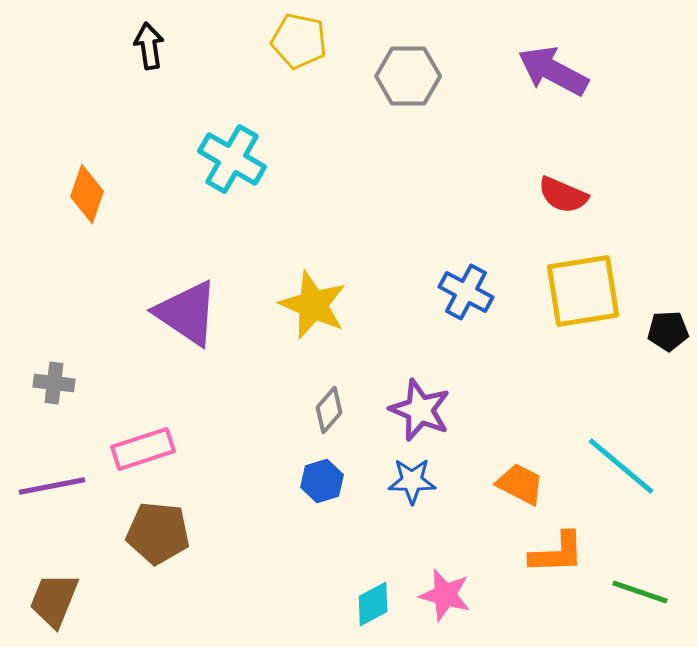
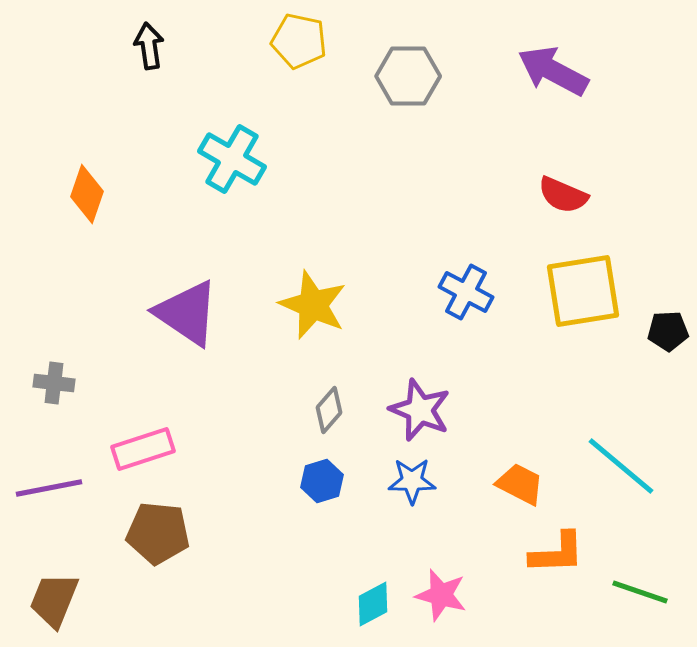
purple line: moved 3 px left, 2 px down
pink star: moved 4 px left
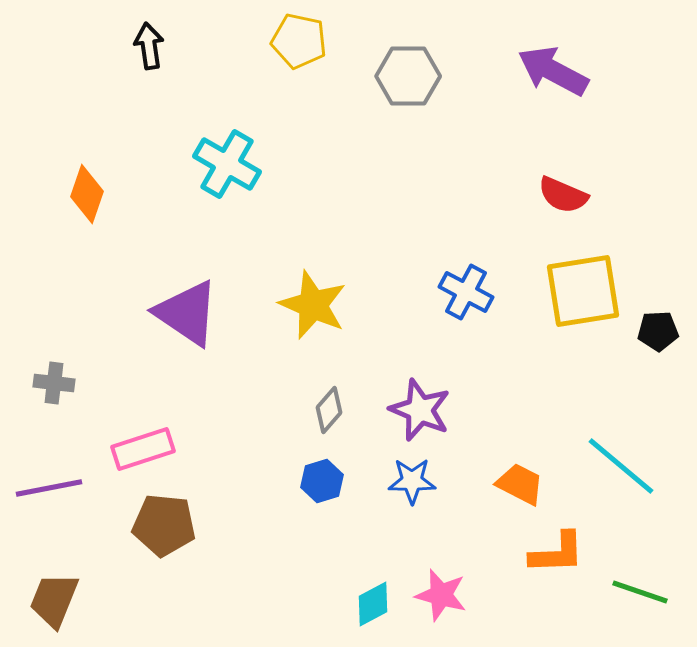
cyan cross: moved 5 px left, 5 px down
black pentagon: moved 10 px left
brown pentagon: moved 6 px right, 8 px up
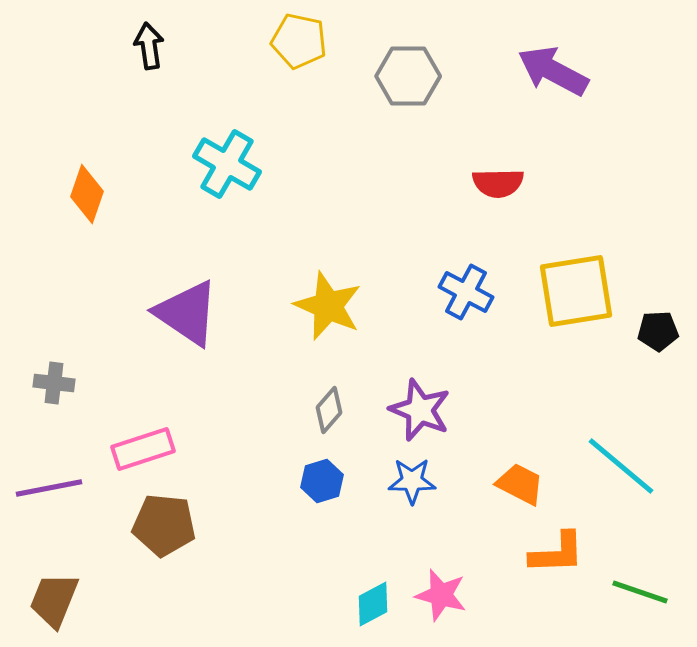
red semicircle: moved 65 px left, 12 px up; rotated 24 degrees counterclockwise
yellow square: moved 7 px left
yellow star: moved 15 px right, 1 px down
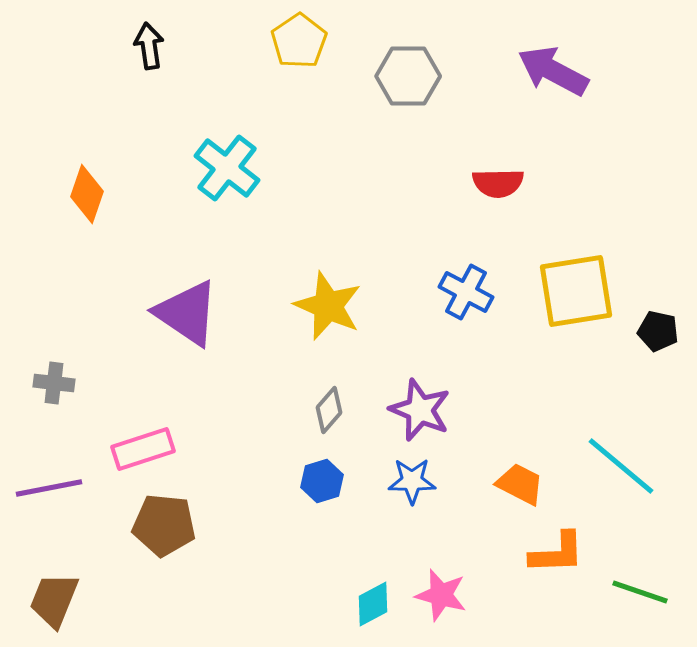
yellow pentagon: rotated 26 degrees clockwise
cyan cross: moved 4 px down; rotated 8 degrees clockwise
black pentagon: rotated 15 degrees clockwise
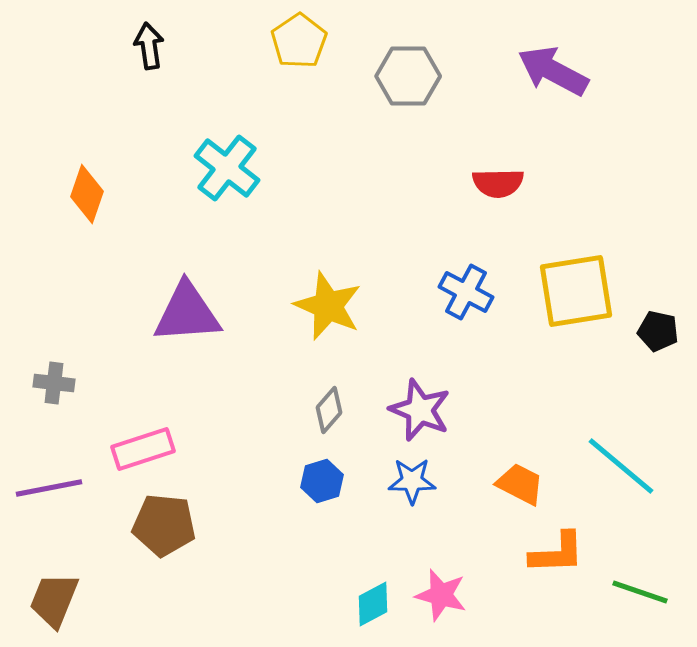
purple triangle: rotated 38 degrees counterclockwise
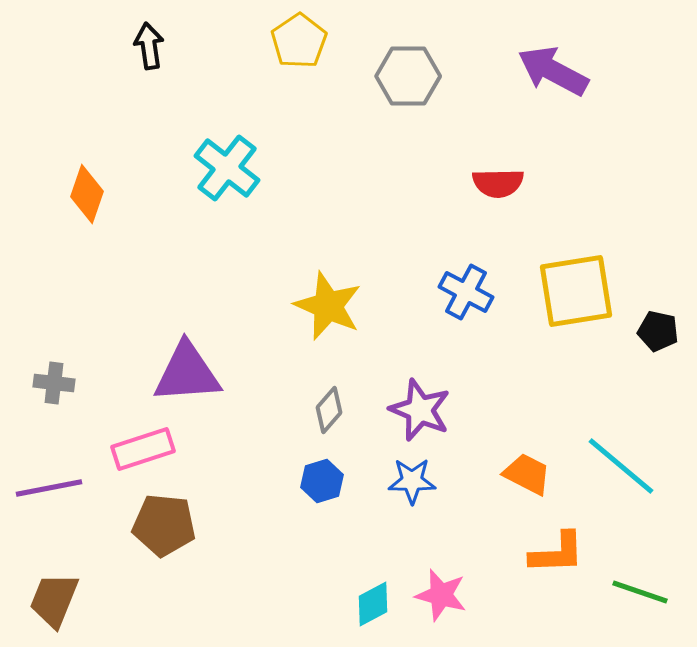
purple triangle: moved 60 px down
orange trapezoid: moved 7 px right, 10 px up
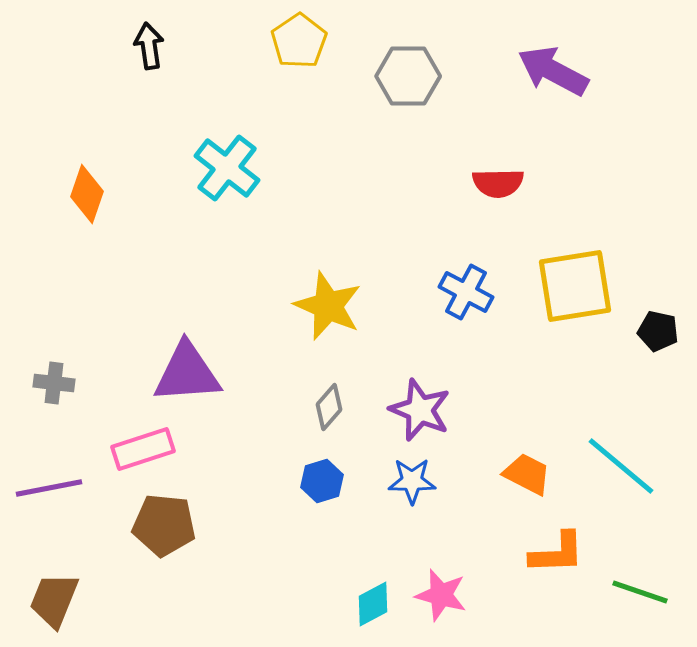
yellow square: moved 1 px left, 5 px up
gray diamond: moved 3 px up
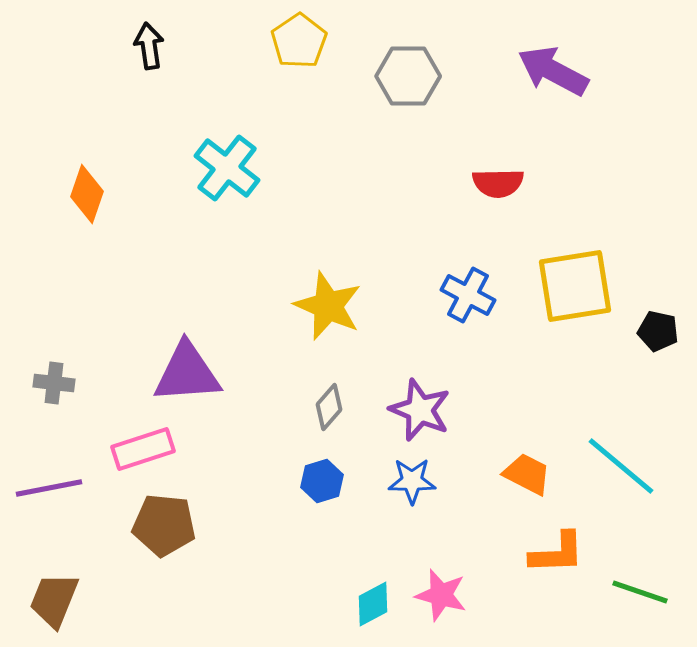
blue cross: moved 2 px right, 3 px down
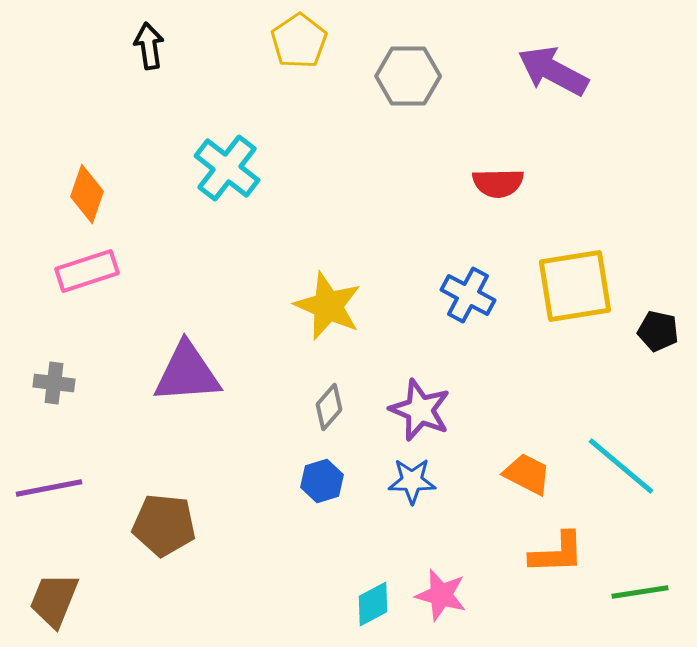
pink rectangle: moved 56 px left, 178 px up
green line: rotated 28 degrees counterclockwise
